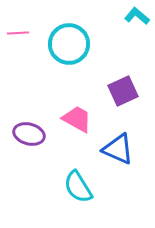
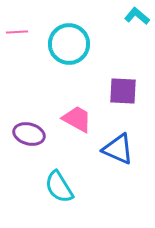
pink line: moved 1 px left, 1 px up
purple square: rotated 28 degrees clockwise
cyan semicircle: moved 19 px left
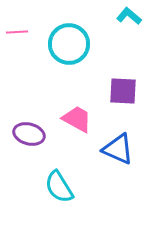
cyan L-shape: moved 8 px left
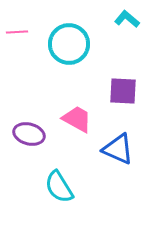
cyan L-shape: moved 2 px left, 3 px down
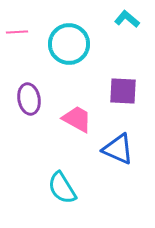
purple ellipse: moved 35 px up; rotated 64 degrees clockwise
cyan semicircle: moved 3 px right, 1 px down
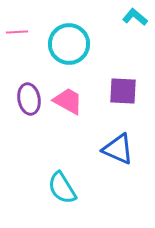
cyan L-shape: moved 8 px right, 2 px up
pink trapezoid: moved 9 px left, 18 px up
